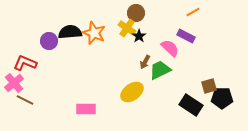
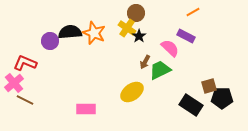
purple circle: moved 1 px right
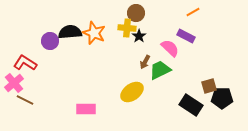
yellow cross: rotated 30 degrees counterclockwise
red L-shape: rotated 10 degrees clockwise
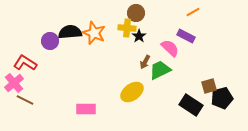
black pentagon: rotated 15 degrees counterclockwise
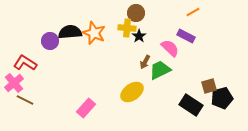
pink rectangle: moved 1 px up; rotated 48 degrees counterclockwise
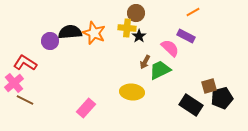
yellow ellipse: rotated 40 degrees clockwise
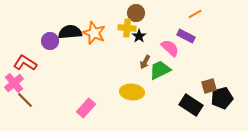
orange line: moved 2 px right, 2 px down
brown line: rotated 18 degrees clockwise
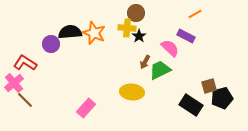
purple circle: moved 1 px right, 3 px down
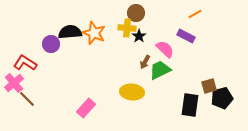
pink semicircle: moved 5 px left, 1 px down
brown line: moved 2 px right, 1 px up
black rectangle: moved 1 px left; rotated 65 degrees clockwise
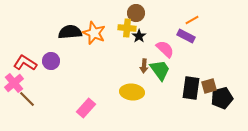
orange line: moved 3 px left, 6 px down
purple circle: moved 17 px down
brown arrow: moved 1 px left, 4 px down; rotated 24 degrees counterclockwise
green trapezoid: rotated 80 degrees clockwise
black rectangle: moved 1 px right, 17 px up
